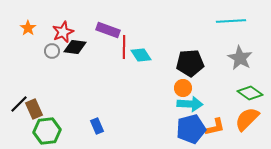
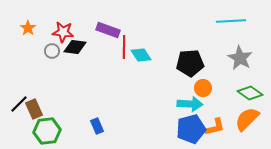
red star: rotated 30 degrees clockwise
orange circle: moved 20 px right
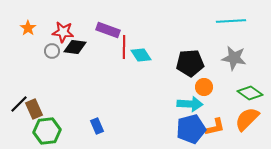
gray star: moved 6 px left; rotated 20 degrees counterclockwise
orange circle: moved 1 px right, 1 px up
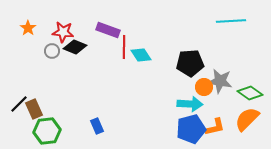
black diamond: rotated 15 degrees clockwise
gray star: moved 14 px left, 23 px down
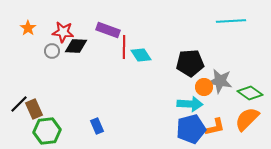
black diamond: moved 1 px right, 1 px up; rotated 20 degrees counterclockwise
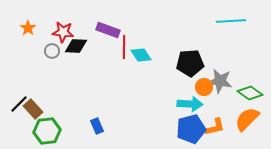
brown rectangle: moved 1 px left; rotated 18 degrees counterclockwise
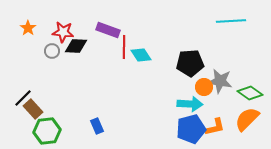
black line: moved 4 px right, 6 px up
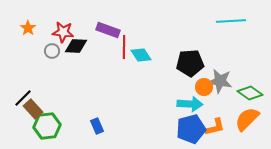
green hexagon: moved 5 px up
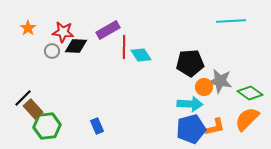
purple rectangle: rotated 50 degrees counterclockwise
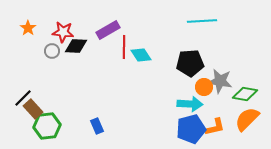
cyan line: moved 29 px left
green diamond: moved 5 px left, 1 px down; rotated 25 degrees counterclockwise
